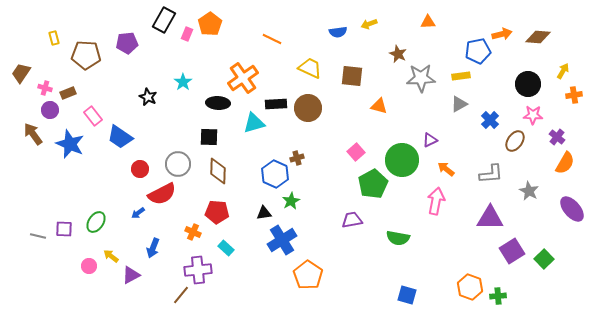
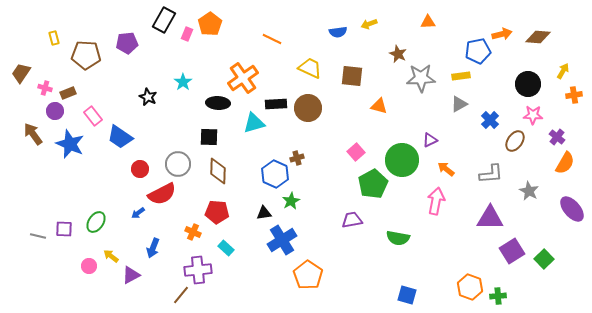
purple circle at (50, 110): moved 5 px right, 1 px down
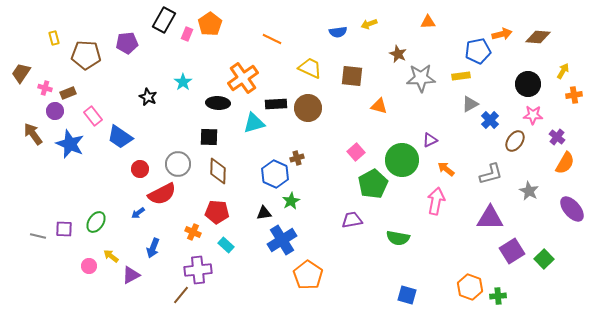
gray triangle at (459, 104): moved 11 px right
gray L-shape at (491, 174): rotated 10 degrees counterclockwise
cyan rectangle at (226, 248): moved 3 px up
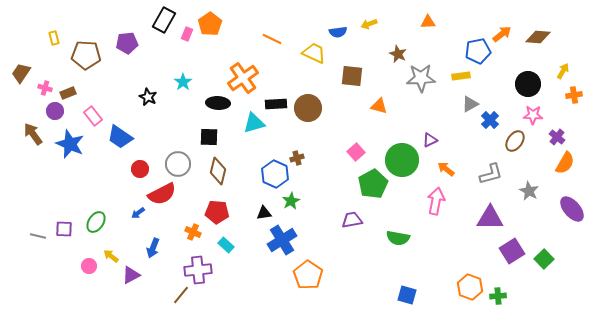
orange arrow at (502, 34): rotated 24 degrees counterclockwise
yellow trapezoid at (310, 68): moved 4 px right, 15 px up
brown diamond at (218, 171): rotated 12 degrees clockwise
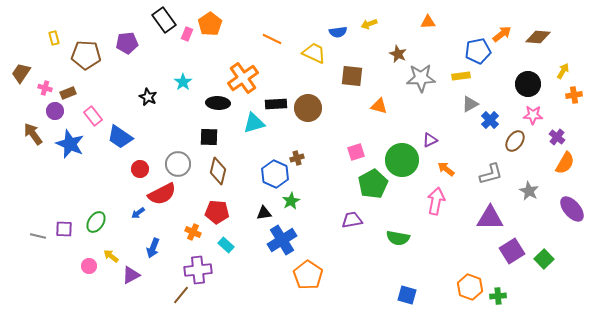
black rectangle at (164, 20): rotated 65 degrees counterclockwise
pink square at (356, 152): rotated 24 degrees clockwise
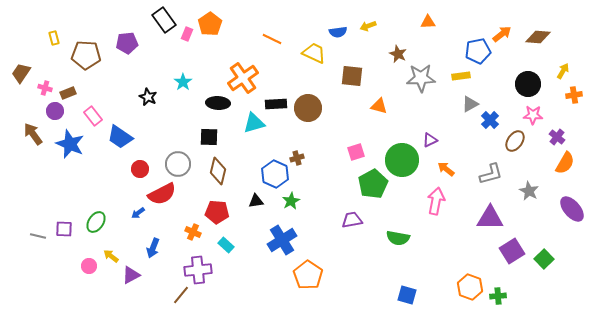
yellow arrow at (369, 24): moved 1 px left, 2 px down
black triangle at (264, 213): moved 8 px left, 12 px up
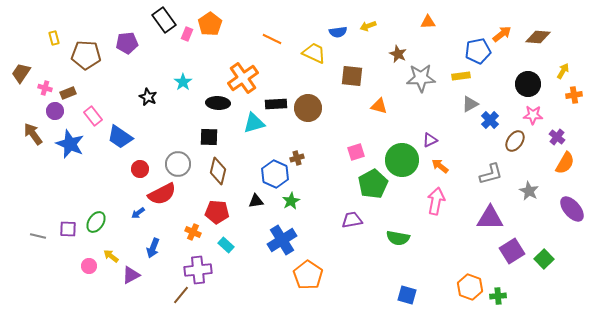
orange arrow at (446, 169): moved 6 px left, 3 px up
purple square at (64, 229): moved 4 px right
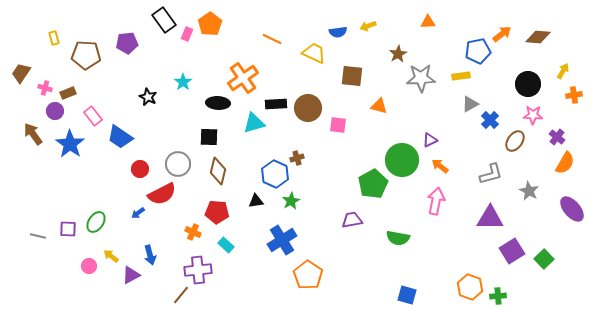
brown star at (398, 54): rotated 18 degrees clockwise
blue star at (70, 144): rotated 12 degrees clockwise
pink square at (356, 152): moved 18 px left, 27 px up; rotated 24 degrees clockwise
blue arrow at (153, 248): moved 3 px left, 7 px down; rotated 36 degrees counterclockwise
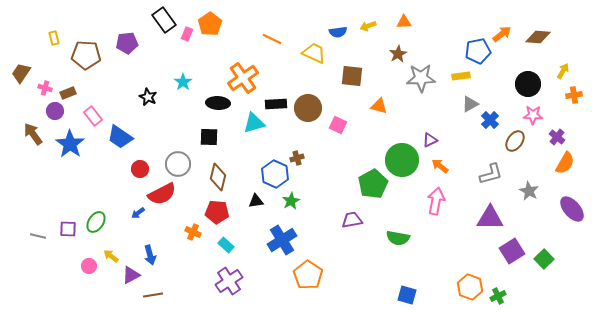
orange triangle at (428, 22): moved 24 px left
pink square at (338, 125): rotated 18 degrees clockwise
brown diamond at (218, 171): moved 6 px down
purple cross at (198, 270): moved 31 px right, 11 px down; rotated 28 degrees counterclockwise
brown line at (181, 295): moved 28 px left; rotated 42 degrees clockwise
green cross at (498, 296): rotated 21 degrees counterclockwise
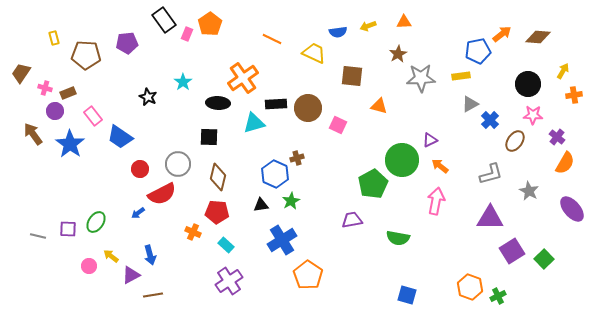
black triangle at (256, 201): moved 5 px right, 4 px down
